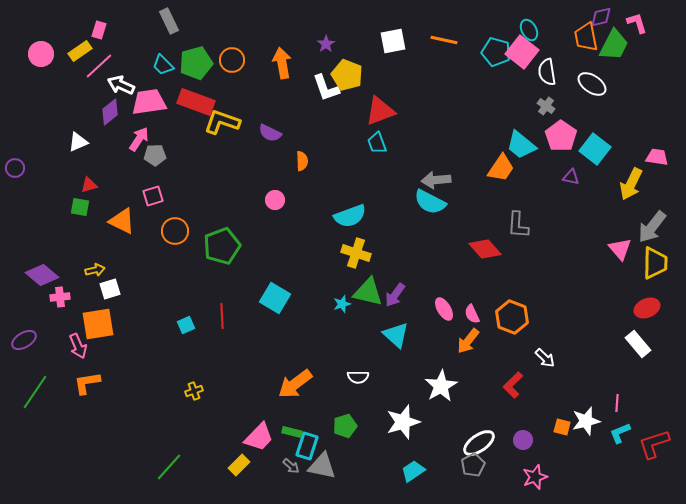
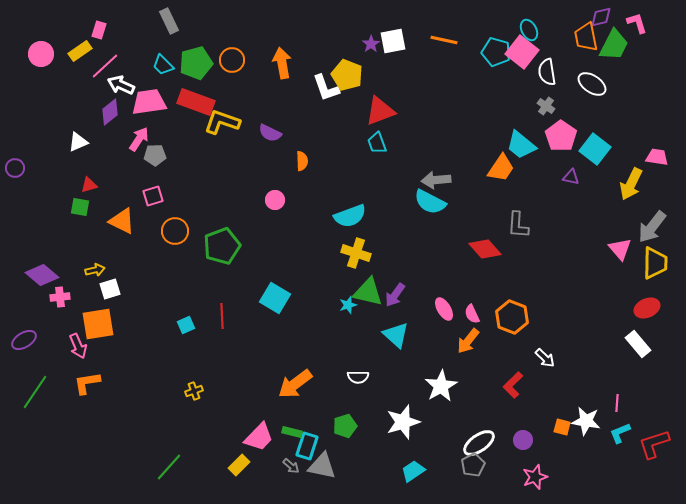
purple star at (326, 44): moved 45 px right
pink line at (99, 66): moved 6 px right
cyan star at (342, 304): moved 6 px right, 1 px down
white star at (586, 421): rotated 24 degrees clockwise
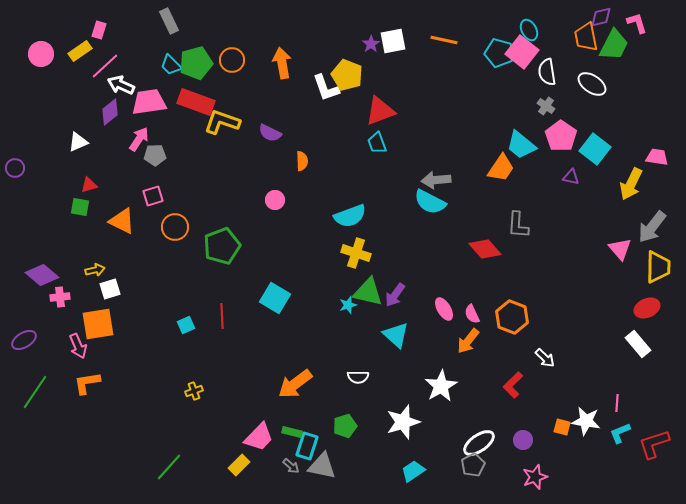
cyan pentagon at (496, 52): moved 3 px right, 1 px down
cyan trapezoid at (163, 65): moved 8 px right
orange circle at (175, 231): moved 4 px up
yellow trapezoid at (655, 263): moved 3 px right, 4 px down
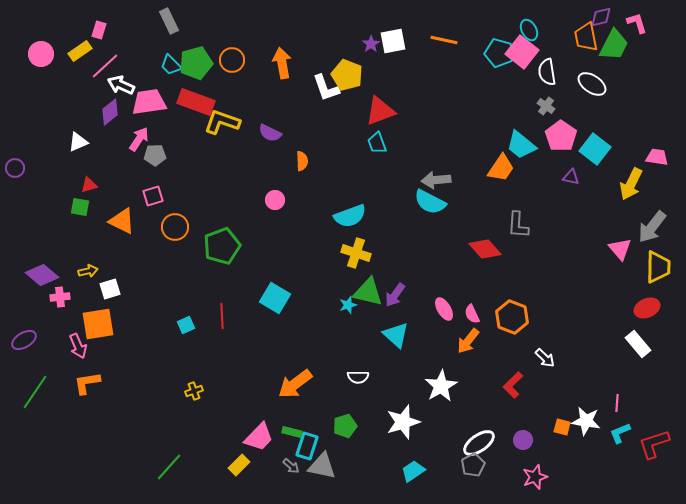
yellow arrow at (95, 270): moved 7 px left, 1 px down
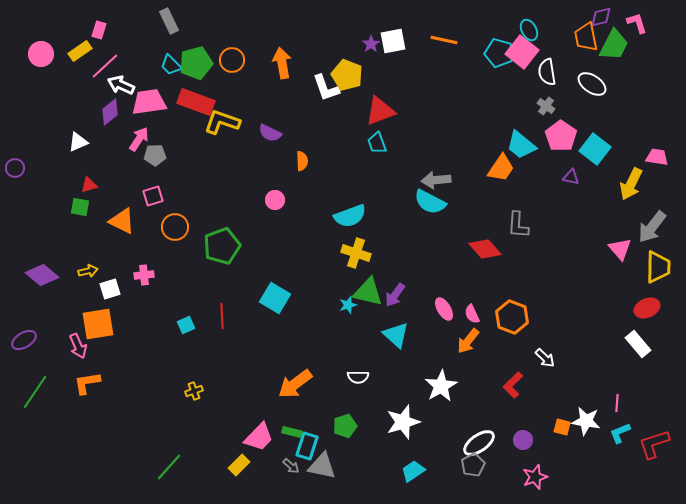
pink cross at (60, 297): moved 84 px right, 22 px up
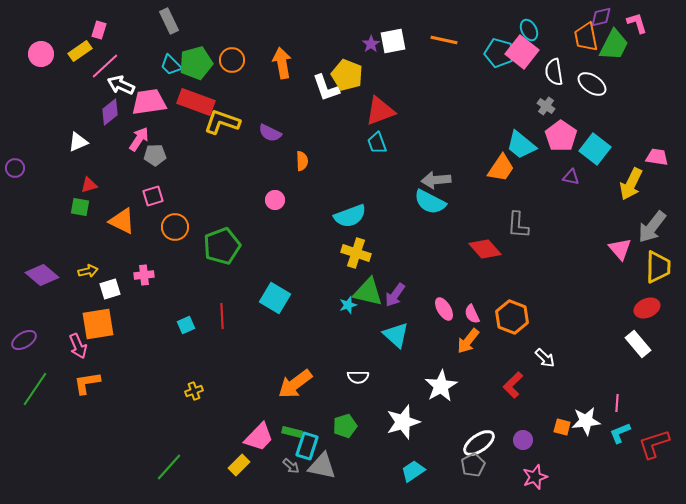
white semicircle at (547, 72): moved 7 px right
green line at (35, 392): moved 3 px up
white star at (586, 421): rotated 16 degrees counterclockwise
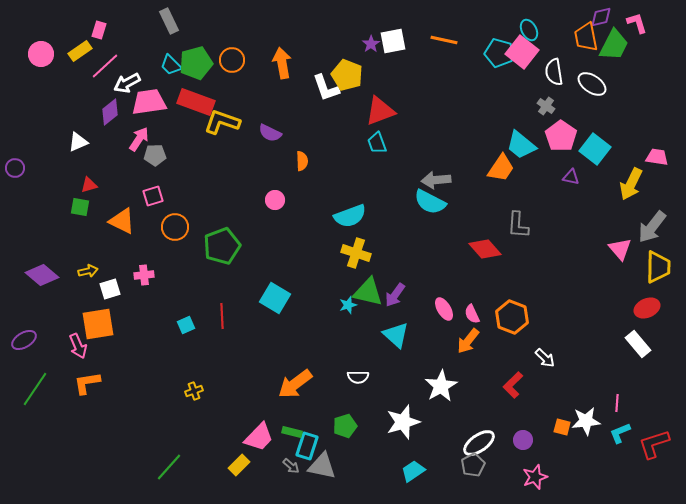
white arrow at (121, 85): moved 6 px right, 2 px up; rotated 52 degrees counterclockwise
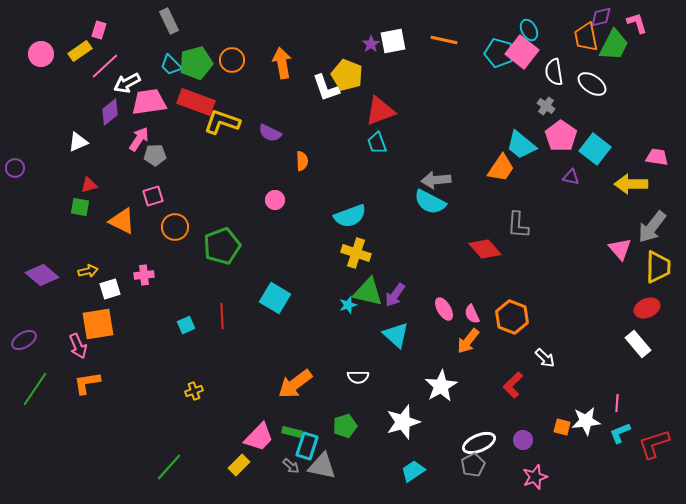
yellow arrow at (631, 184): rotated 64 degrees clockwise
white ellipse at (479, 443): rotated 12 degrees clockwise
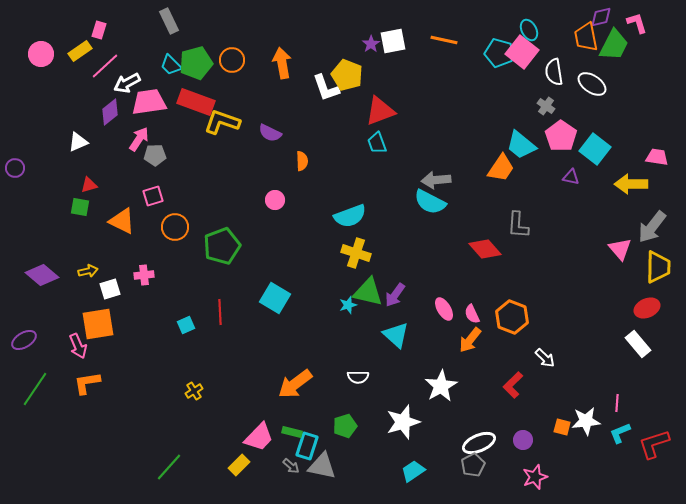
red line at (222, 316): moved 2 px left, 4 px up
orange arrow at (468, 341): moved 2 px right, 1 px up
yellow cross at (194, 391): rotated 12 degrees counterclockwise
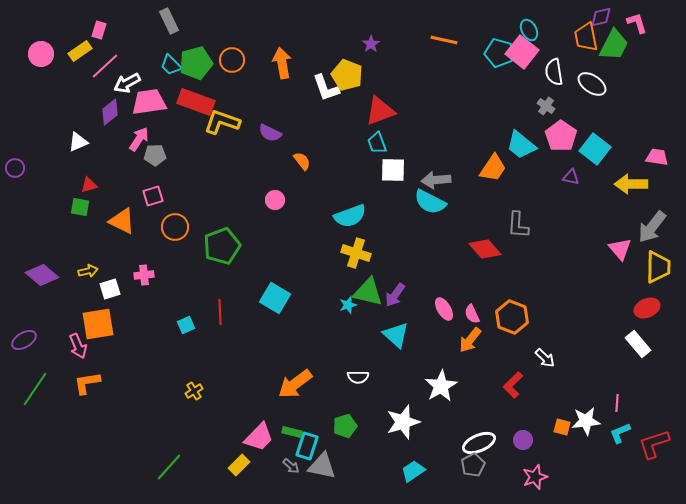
white square at (393, 41): moved 129 px down; rotated 12 degrees clockwise
orange semicircle at (302, 161): rotated 36 degrees counterclockwise
orange trapezoid at (501, 168): moved 8 px left
